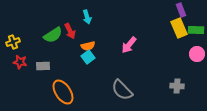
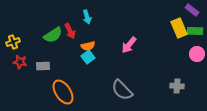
purple rectangle: moved 11 px right; rotated 32 degrees counterclockwise
green rectangle: moved 1 px left, 1 px down
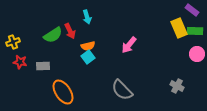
gray cross: rotated 24 degrees clockwise
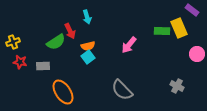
green rectangle: moved 33 px left
green semicircle: moved 3 px right, 7 px down
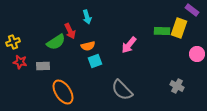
yellow rectangle: rotated 42 degrees clockwise
cyan square: moved 7 px right, 4 px down; rotated 16 degrees clockwise
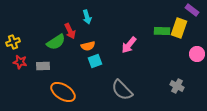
orange ellipse: rotated 25 degrees counterclockwise
